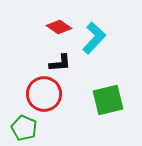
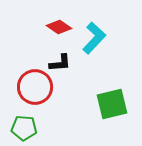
red circle: moved 9 px left, 7 px up
green square: moved 4 px right, 4 px down
green pentagon: rotated 20 degrees counterclockwise
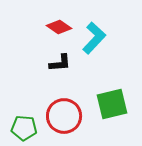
red circle: moved 29 px right, 29 px down
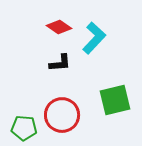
green square: moved 3 px right, 4 px up
red circle: moved 2 px left, 1 px up
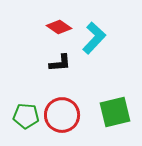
green square: moved 12 px down
green pentagon: moved 2 px right, 12 px up
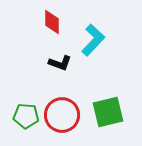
red diamond: moved 7 px left, 5 px up; rotated 55 degrees clockwise
cyan L-shape: moved 1 px left, 2 px down
black L-shape: rotated 25 degrees clockwise
green square: moved 7 px left
